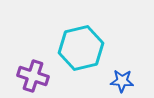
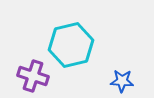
cyan hexagon: moved 10 px left, 3 px up
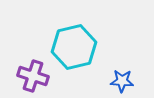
cyan hexagon: moved 3 px right, 2 px down
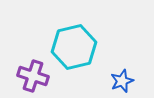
blue star: rotated 25 degrees counterclockwise
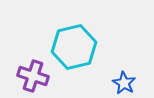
blue star: moved 2 px right, 2 px down; rotated 20 degrees counterclockwise
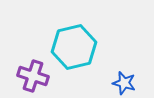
blue star: rotated 15 degrees counterclockwise
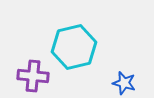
purple cross: rotated 12 degrees counterclockwise
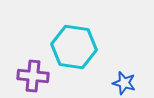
cyan hexagon: rotated 21 degrees clockwise
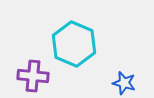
cyan hexagon: moved 3 px up; rotated 15 degrees clockwise
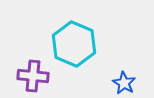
blue star: rotated 15 degrees clockwise
